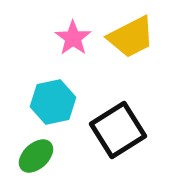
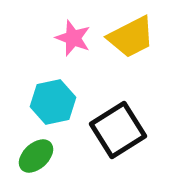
pink star: rotated 15 degrees counterclockwise
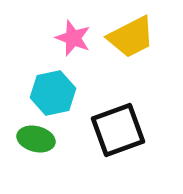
cyan hexagon: moved 9 px up
black square: rotated 12 degrees clockwise
green ellipse: moved 17 px up; rotated 57 degrees clockwise
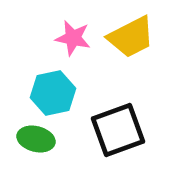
pink star: rotated 9 degrees counterclockwise
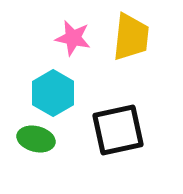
yellow trapezoid: rotated 57 degrees counterclockwise
cyan hexagon: rotated 18 degrees counterclockwise
black square: rotated 8 degrees clockwise
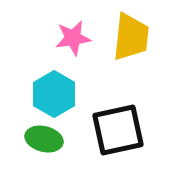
pink star: rotated 21 degrees counterclockwise
cyan hexagon: moved 1 px right, 1 px down
green ellipse: moved 8 px right
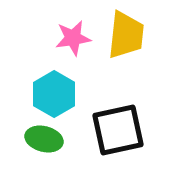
yellow trapezoid: moved 5 px left, 2 px up
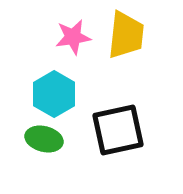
pink star: moved 1 px up
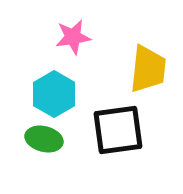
yellow trapezoid: moved 22 px right, 34 px down
black square: rotated 4 degrees clockwise
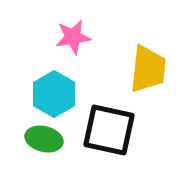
black square: moved 9 px left; rotated 20 degrees clockwise
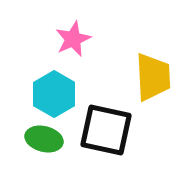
pink star: moved 2 px down; rotated 15 degrees counterclockwise
yellow trapezoid: moved 5 px right, 8 px down; rotated 9 degrees counterclockwise
black square: moved 3 px left
